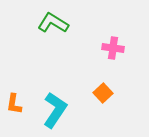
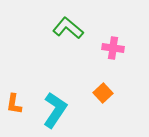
green L-shape: moved 15 px right, 5 px down; rotated 8 degrees clockwise
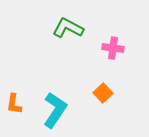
green L-shape: rotated 12 degrees counterclockwise
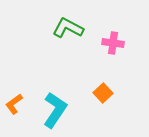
pink cross: moved 5 px up
orange L-shape: rotated 45 degrees clockwise
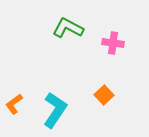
orange square: moved 1 px right, 2 px down
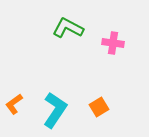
orange square: moved 5 px left, 12 px down; rotated 12 degrees clockwise
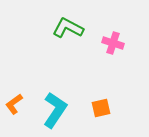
pink cross: rotated 10 degrees clockwise
orange square: moved 2 px right, 1 px down; rotated 18 degrees clockwise
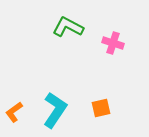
green L-shape: moved 1 px up
orange L-shape: moved 8 px down
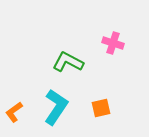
green L-shape: moved 35 px down
cyan L-shape: moved 1 px right, 3 px up
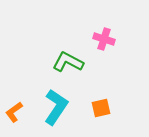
pink cross: moved 9 px left, 4 px up
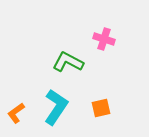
orange L-shape: moved 2 px right, 1 px down
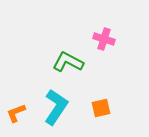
orange L-shape: rotated 15 degrees clockwise
